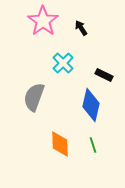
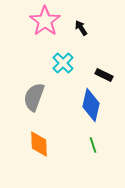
pink star: moved 2 px right
orange diamond: moved 21 px left
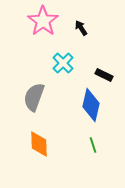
pink star: moved 2 px left
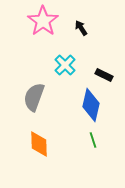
cyan cross: moved 2 px right, 2 px down
green line: moved 5 px up
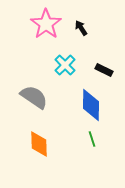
pink star: moved 3 px right, 3 px down
black rectangle: moved 5 px up
gray semicircle: rotated 104 degrees clockwise
blue diamond: rotated 12 degrees counterclockwise
green line: moved 1 px left, 1 px up
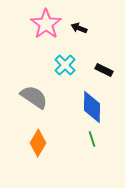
black arrow: moved 2 px left; rotated 35 degrees counterclockwise
blue diamond: moved 1 px right, 2 px down
orange diamond: moved 1 px left, 1 px up; rotated 32 degrees clockwise
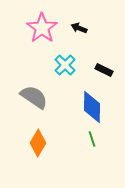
pink star: moved 4 px left, 4 px down
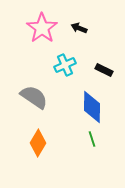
cyan cross: rotated 20 degrees clockwise
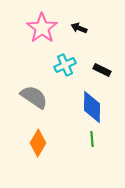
black rectangle: moved 2 px left
green line: rotated 14 degrees clockwise
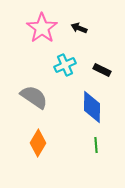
green line: moved 4 px right, 6 px down
